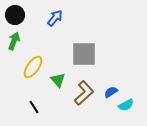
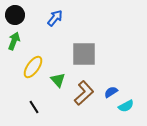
cyan semicircle: moved 1 px down
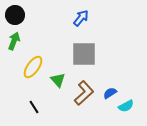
blue arrow: moved 26 px right
blue semicircle: moved 1 px left, 1 px down
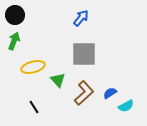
yellow ellipse: rotated 40 degrees clockwise
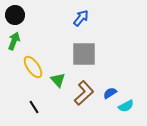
yellow ellipse: rotated 70 degrees clockwise
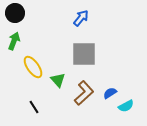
black circle: moved 2 px up
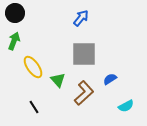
blue semicircle: moved 14 px up
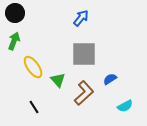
cyan semicircle: moved 1 px left
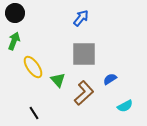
black line: moved 6 px down
